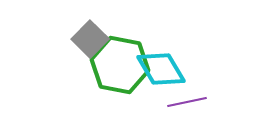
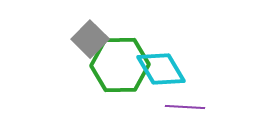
green hexagon: rotated 12 degrees counterclockwise
purple line: moved 2 px left, 5 px down; rotated 15 degrees clockwise
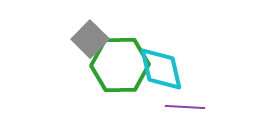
cyan diamond: rotated 18 degrees clockwise
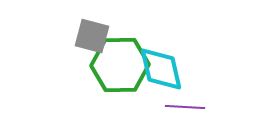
gray square: moved 2 px right, 3 px up; rotated 30 degrees counterclockwise
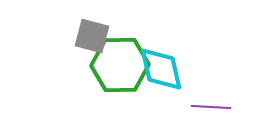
purple line: moved 26 px right
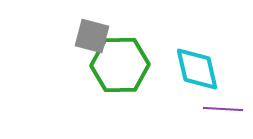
cyan diamond: moved 36 px right
purple line: moved 12 px right, 2 px down
